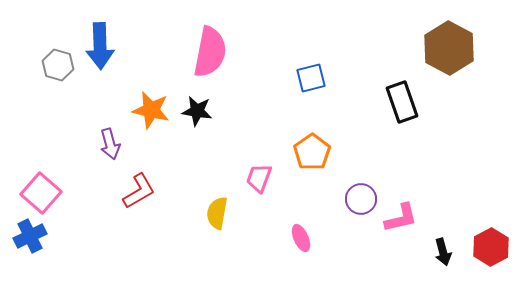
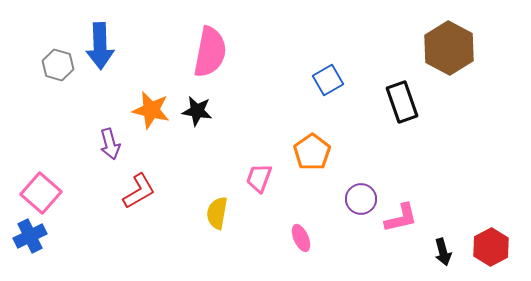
blue square: moved 17 px right, 2 px down; rotated 16 degrees counterclockwise
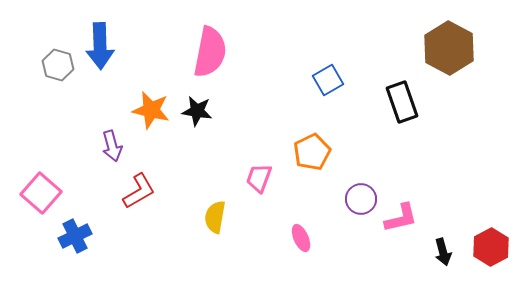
purple arrow: moved 2 px right, 2 px down
orange pentagon: rotated 9 degrees clockwise
yellow semicircle: moved 2 px left, 4 px down
blue cross: moved 45 px right
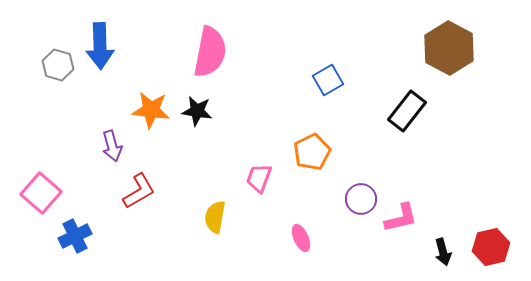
black rectangle: moved 5 px right, 9 px down; rotated 57 degrees clockwise
orange star: rotated 6 degrees counterclockwise
red hexagon: rotated 15 degrees clockwise
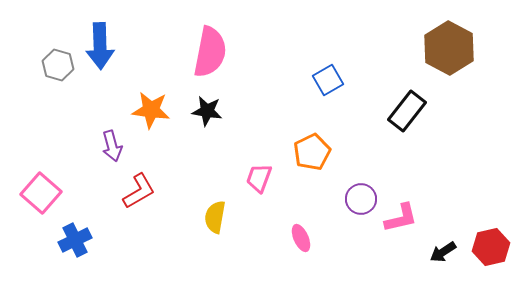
black star: moved 10 px right
blue cross: moved 4 px down
black arrow: rotated 72 degrees clockwise
